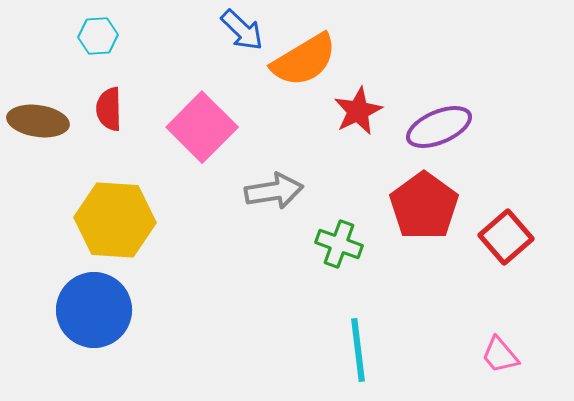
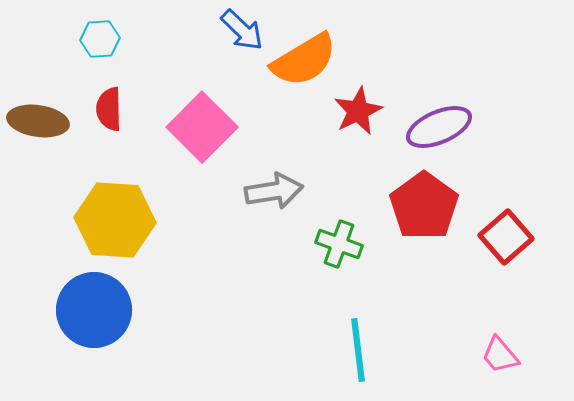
cyan hexagon: moved 2 px right, 3 px down
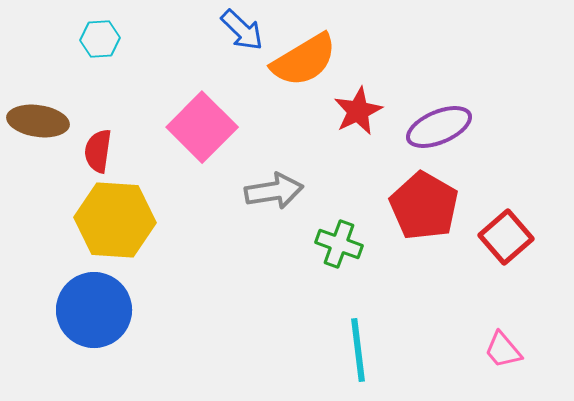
red semicircle: moved 11 px left, 42 px down; rotated 9 degrees clockwise
red pentagon: rotated 6 degrees counterclockwise
pink trapezoid: moved 3 px right, 5 px up
